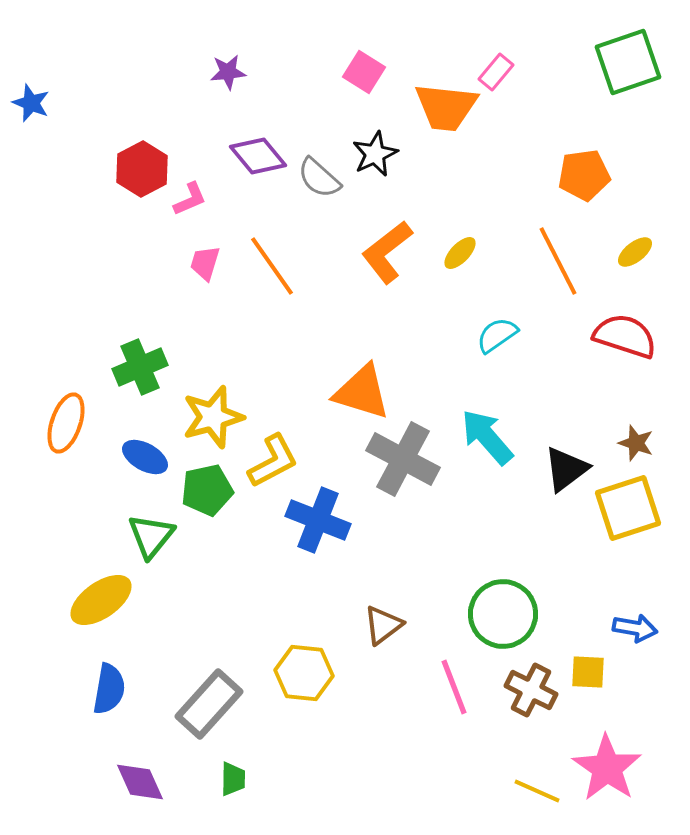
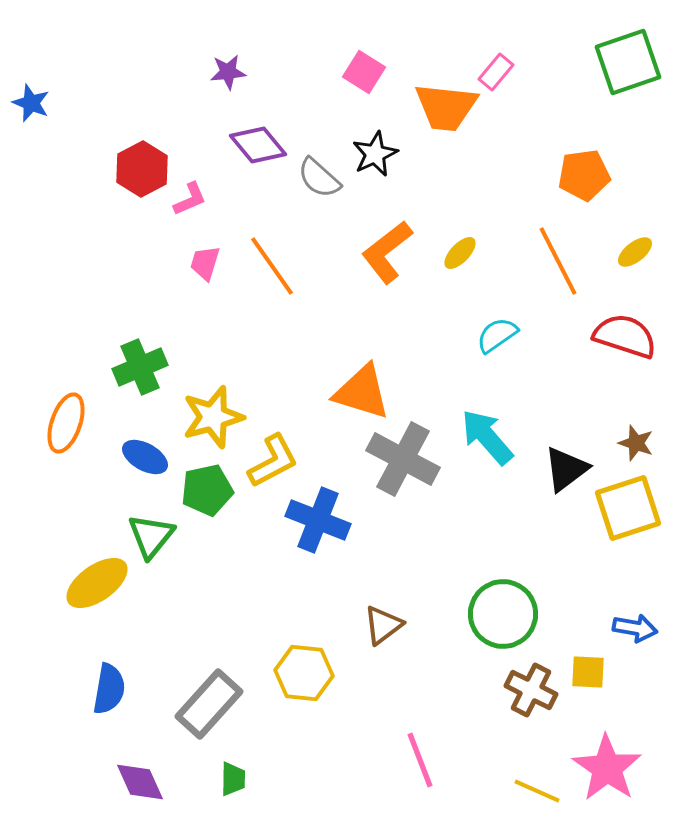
purple diamond at (258, 156): moved 11 px up
yellow ellipse at (101, 600): moved 4 px left, 17 px up
pink line at (454, 687): moved 34 px left, 73 px down
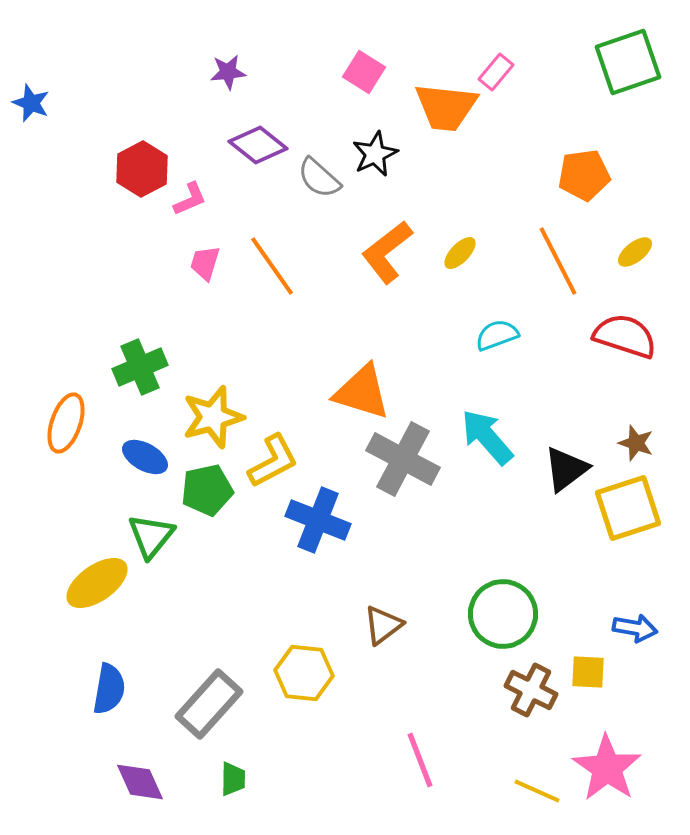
purple diamond at (258, 145): rotated 12 degrees counterclockwise
cyan semicircle at (497, 335): rotated 15 degrees clockwise
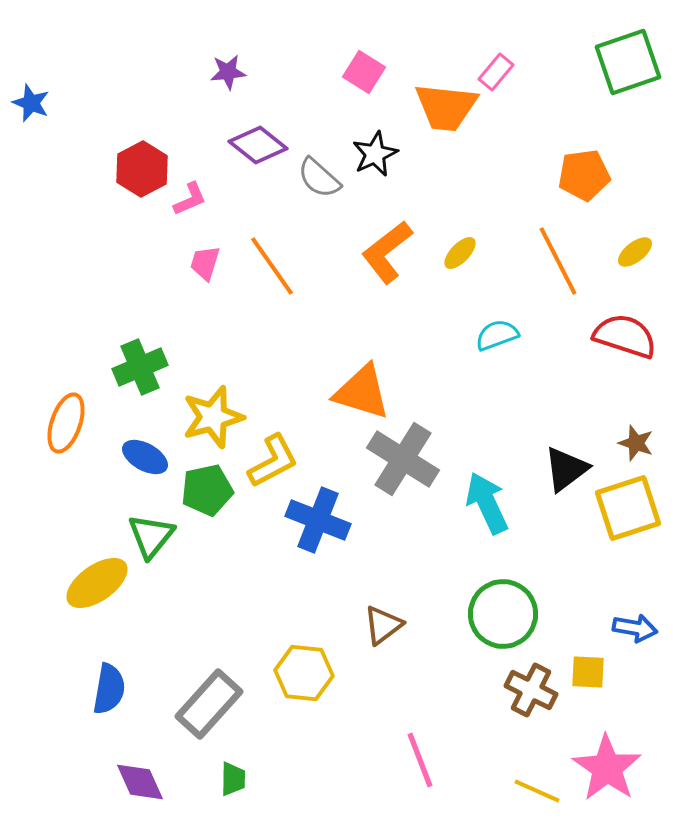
cyan arrow at (487, 437): moved 66 px down; rotated 16 degrees clockwise
gray cross at (403, 459): rotated 4 degrees clockwise
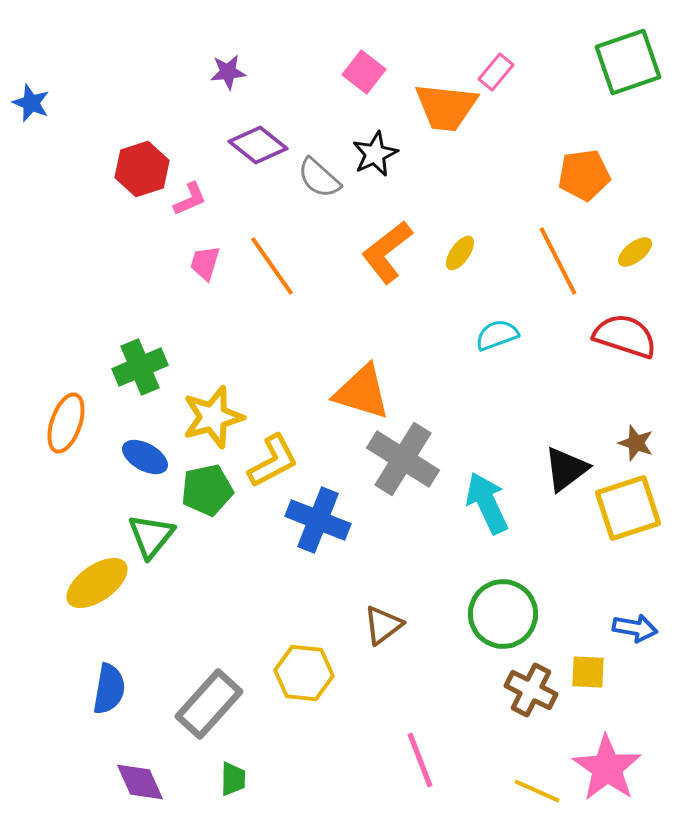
pink square at (364, 72): rotated 6 degrees clockwise
red hexagon at (142, 169): rotated 10 degrees clockwise
yellow ellipse at (460, 253): rotated 9 degrees counterclockwise
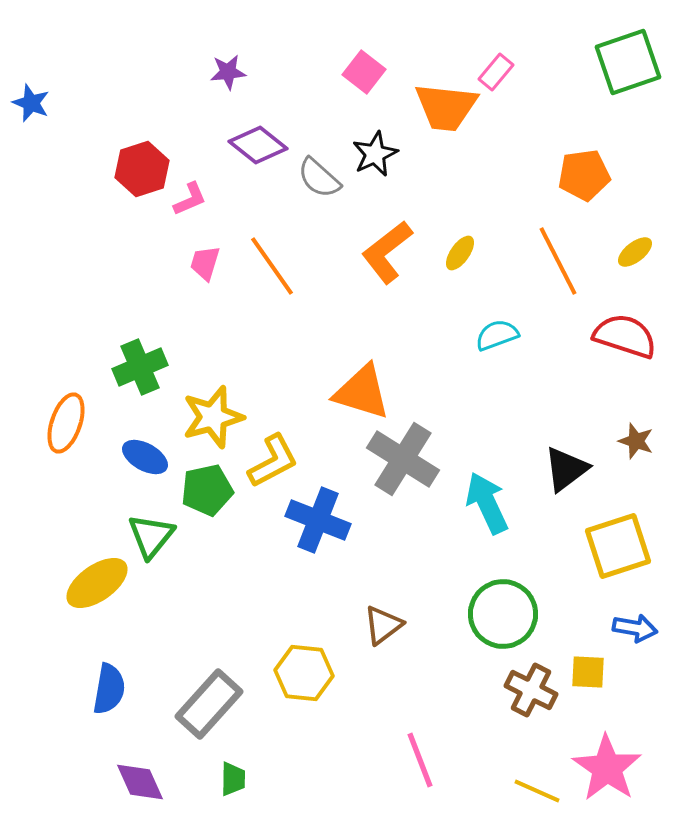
brown star at (636, 443): moved 2 px up
yellow square at (628, 508): moved 10 px left, 38 px down
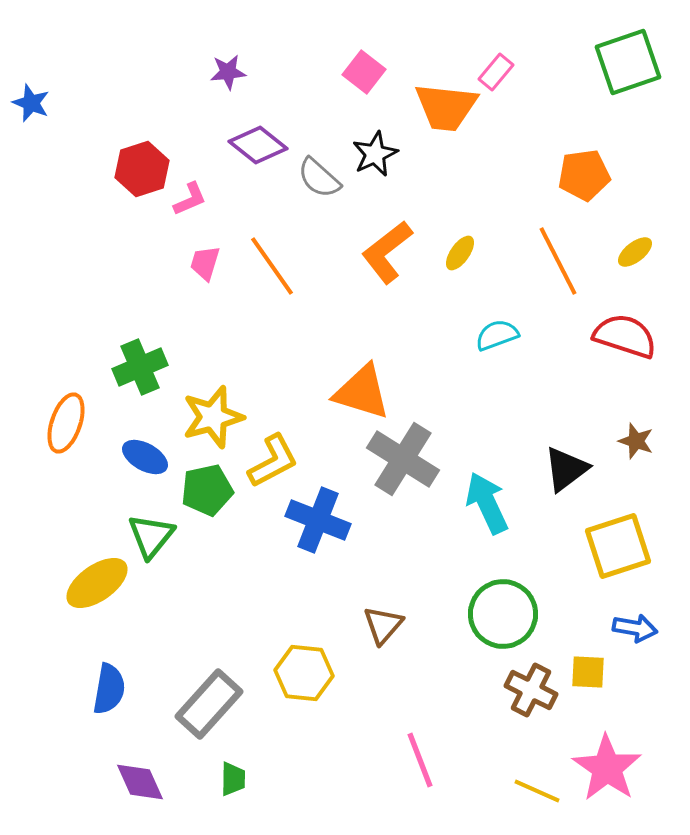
brown triangle at (383, 625): rotated 12 degrees counterclockwise
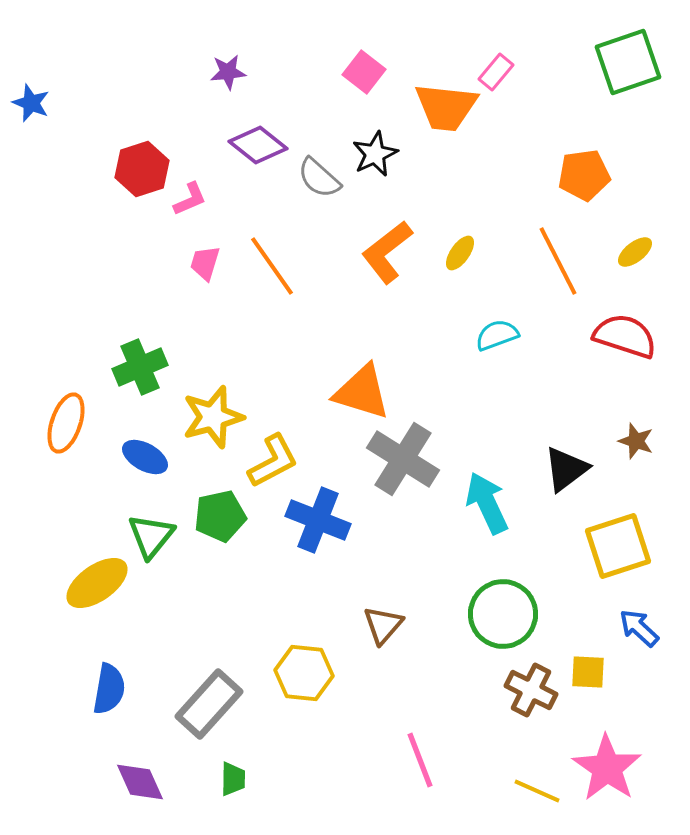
green pentagon at (207, 490): moved 13 px right, 26 px down
blue arrow at (635, 628): moved 4 px right; rotated 147 degrees counterclockwise
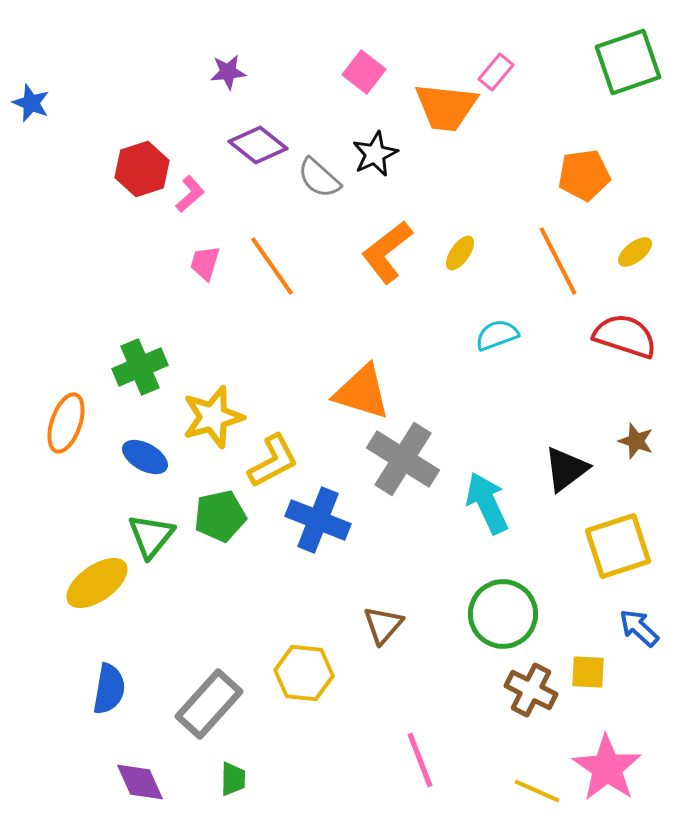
pink L-shape at (190, 199): moved 5 px up; rotated 18 degrees counterclockwise
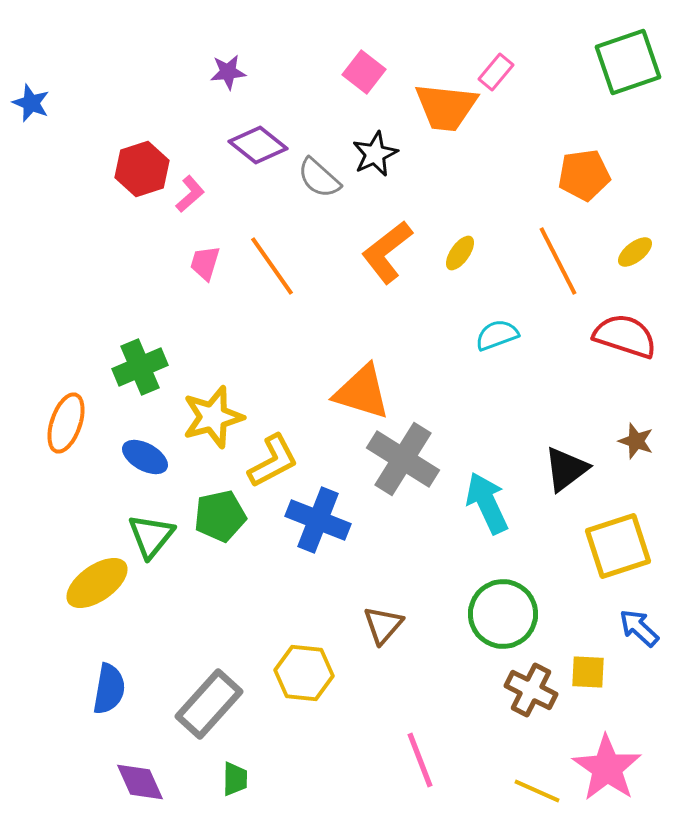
green trapezoid at (233, 779): moved 2 px right
